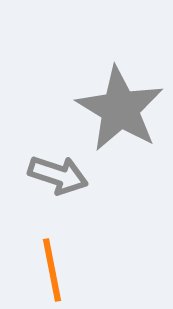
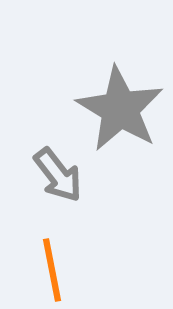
gray arrow: rotated 34 degrees clockwise
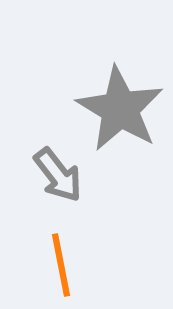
orange line: moved 9 px right, 5 px up
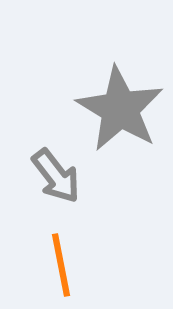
gray arrow: moved 2 px left, 1 px down
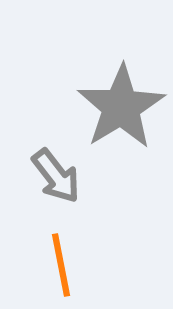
gray star: moved 1 px right, 2 px up; rotated 10 degrees clockwise
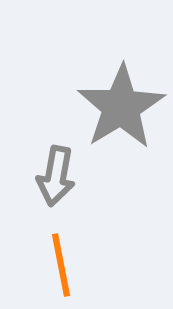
gray arrow: rotated 48 degrees clockwise
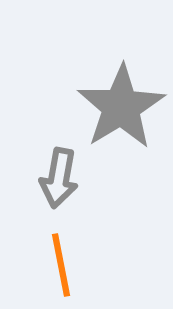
gray arrow: moved 3 px right, 2 px down
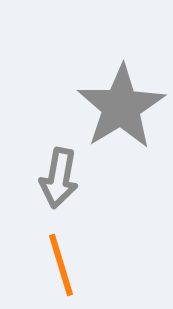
orange line: rotated 6 degrees counterclockwise
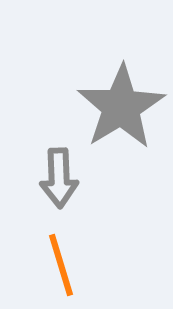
gray arrow: rotated 12 degrees counterclockwise
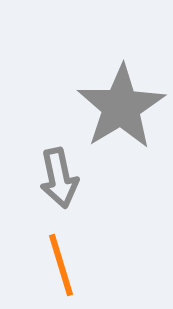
gray arrow: rotated 10 degrees counterclockwise
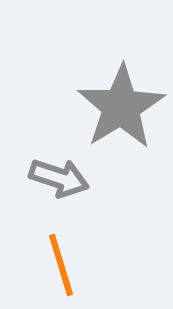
gray arrow: rotated 60 degrees counterclockwise
